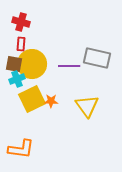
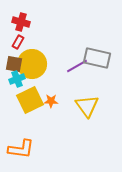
red rectangle: moved 3 px left, 2 px up; rotated 24 degrees clockwise
purple line: moved 8 px right; rotated 30 degrees counterclockwise
yellow square: moved 2 px left, 1 px down
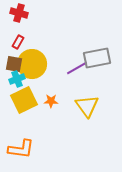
red cross: moved 2 px left, 9 px up
gray rectangle: rotated 24 degrees counterclockwise
purple line: moved 2 px down
yellow square: moved 6 px left
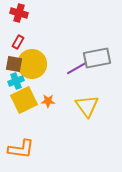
cyan cross: moved 1 px left, 2 px down
orange star: moved 3 px left
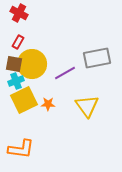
red cross: rotated 12 degrees clockwise
purple line: moved 12 px left, 5 px down
orange star: moved 3 px down
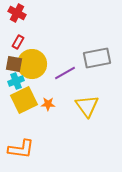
red cross: moved 2 px left
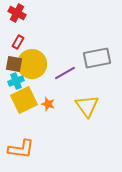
orange star: rotated 16 degrees clockwise
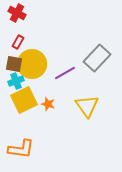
gray rectangle: rotated 36 degrees counterclockwise
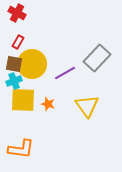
cyan cross: moved 2 px left
yellow square: moved 1 px left; rotated 28 degrees clockwise
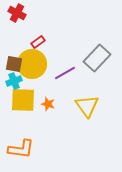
red rectangle: moved 20 px right; rotated 24 degrees clockwise
